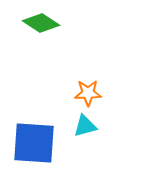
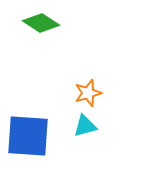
orange star: rotated 16 degrees counterclockwise
blue square: moved 6 px left, 7 px up
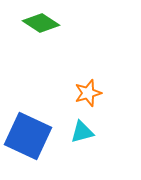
cyan triangle: moved 3 px left, 6 px down
blue square: rotated 21 degrees clockwise
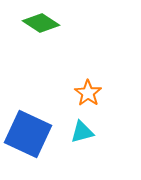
orange star: rotated 20 degrees counterclockwise
blue square: moved 2 px up
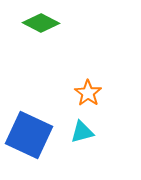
green diamond: rotated 6 degrees counterclockwise
blue square: moved 1 px right, 1 px down
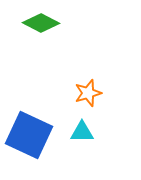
orange star: rotated 20 degrees clockwise
cyan triangle: rotated 15 degrees clockwise
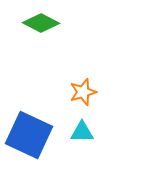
orange star: moved 5 px left, 1 px up
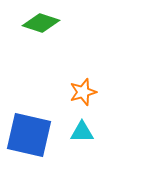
green diamond: rotated 9 degrees counterclockwise
blue square: rotated 12 degrees counterclockwise
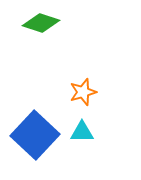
blue square: moved 6 px right; rotated 30 degrees clockwise
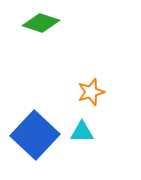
orange star: moved 8 px right
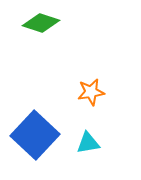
orange star: rotated 8 degrees clockwise
cyan triangle: moved 6 px right, 11 px down; rotated 10 degrees counterclockwise
